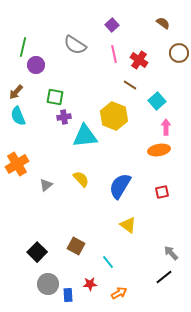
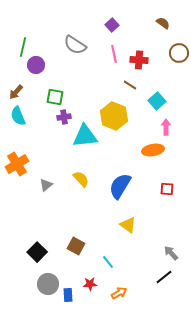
red cross: rotated 30 degrees counterclockwise
orange ellipse: moved 6 px left
red square: moved 5 px right, 3 px up; rotated 16 degrees clockwise
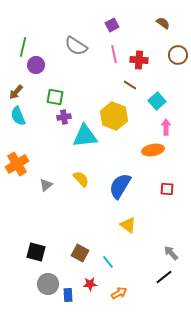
purple square: rotated 16 degrees clockwise
gray semicircle: moved 1 px right, 1 px down
brown circle: moved 1 px left, 2 px down
brown square: moved 4 px right, 7 px down
black square: moved 1 px left; rotated 30 degrees counterclockwise
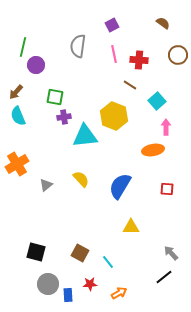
gray semicircle: moved 2 px right; rotated 65 degrees clockwise
yellow triangle: moved 3 px right, 2 px down; rotated 36 degrees counterclockwise
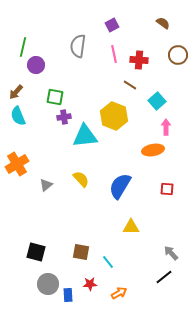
brown square: moved 1 px right, 1 px up; rotated 18 degrees counterclockwise
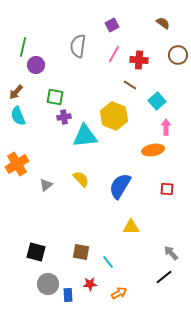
pink line: rotated 42 degrees clockwise
